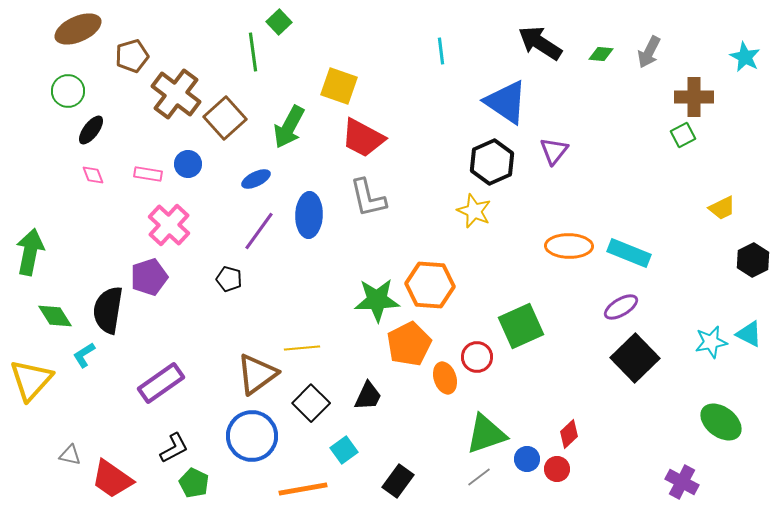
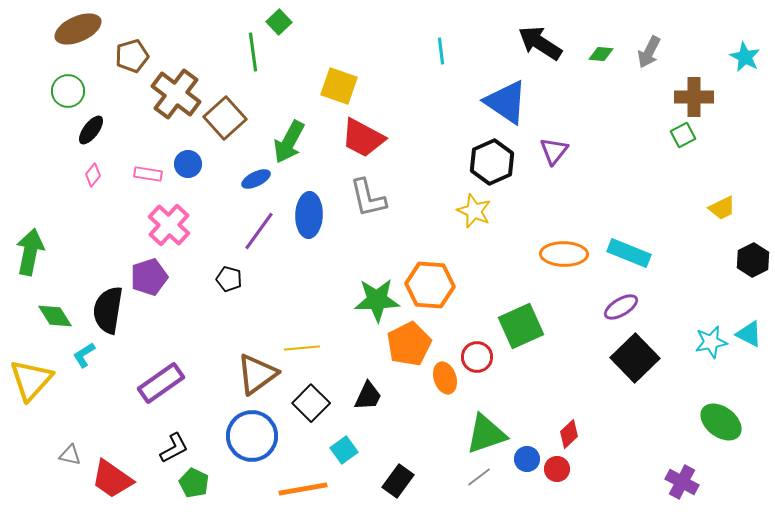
green arrow at (289, 127): moved 15 px down
pink diamond at (93, 175): rotated 60 degrees clockwise
orange ellipse at (569, 246): moved 5 px left, 8 px down
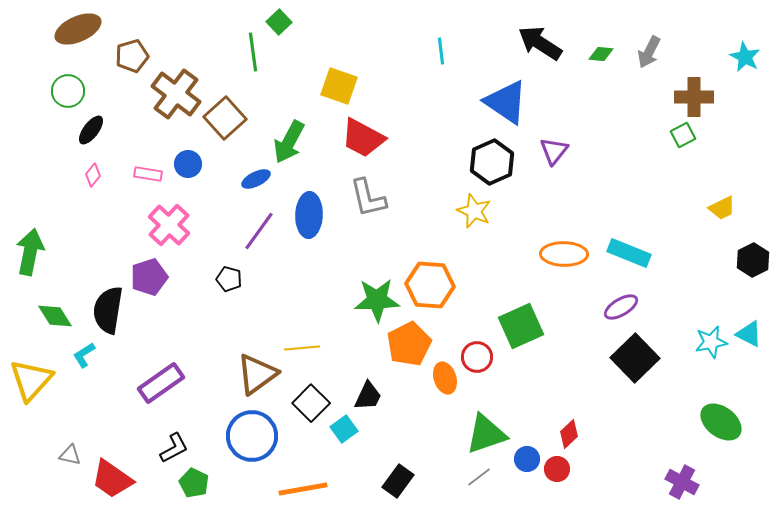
cyan square at (344, 450): moved 21 px up
